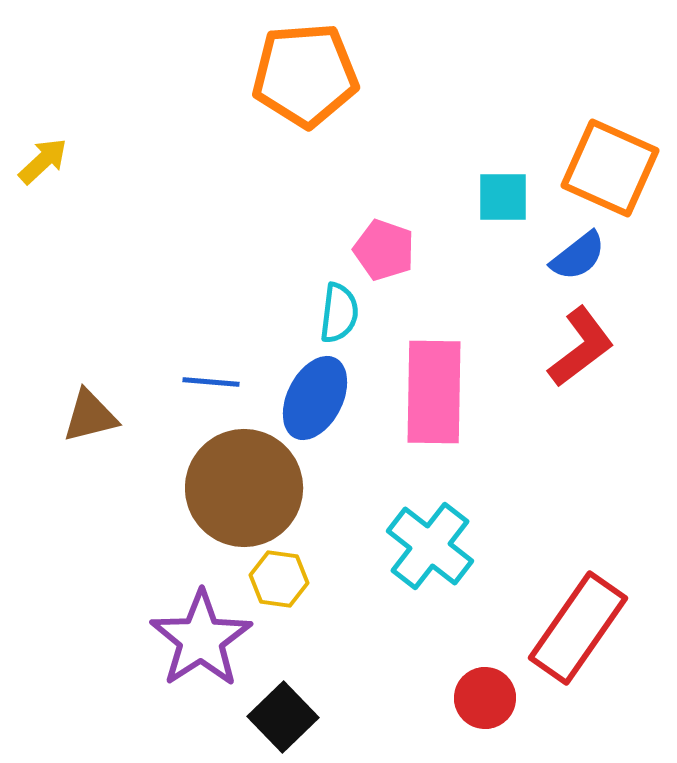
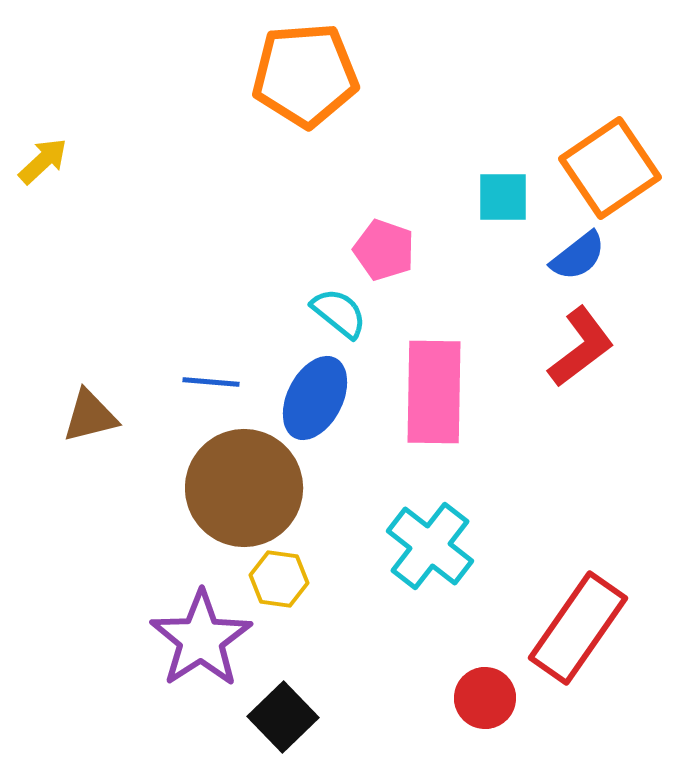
orange square: rotated 32 degrees clockwise
cyan semicircle: rotated 58 degrees counterclockwise
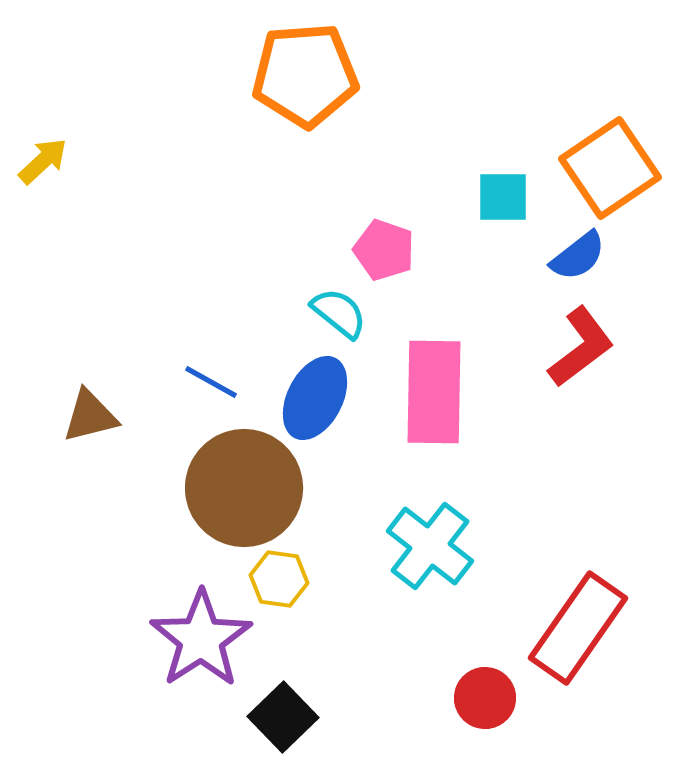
blue line: rotated 24 degrees clockwise
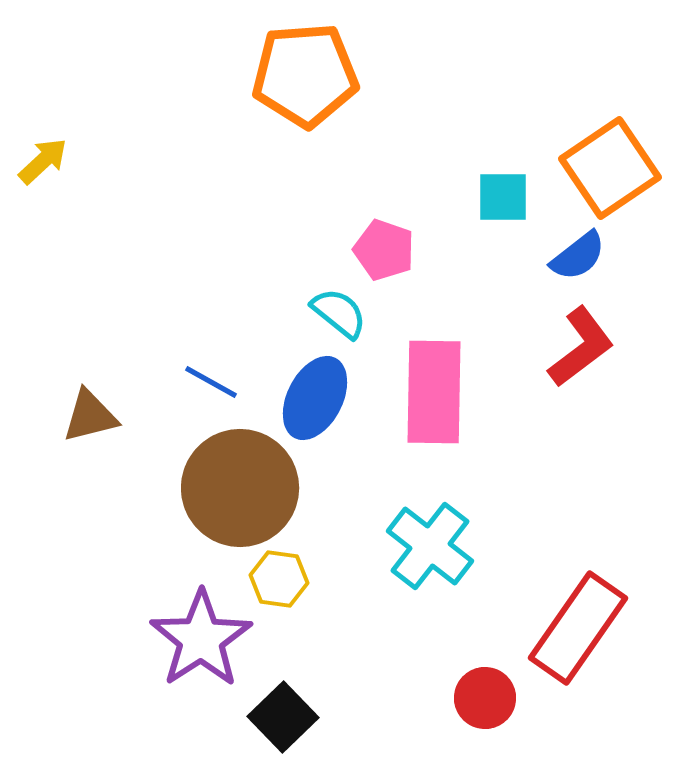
brown circle: moved 4 px left
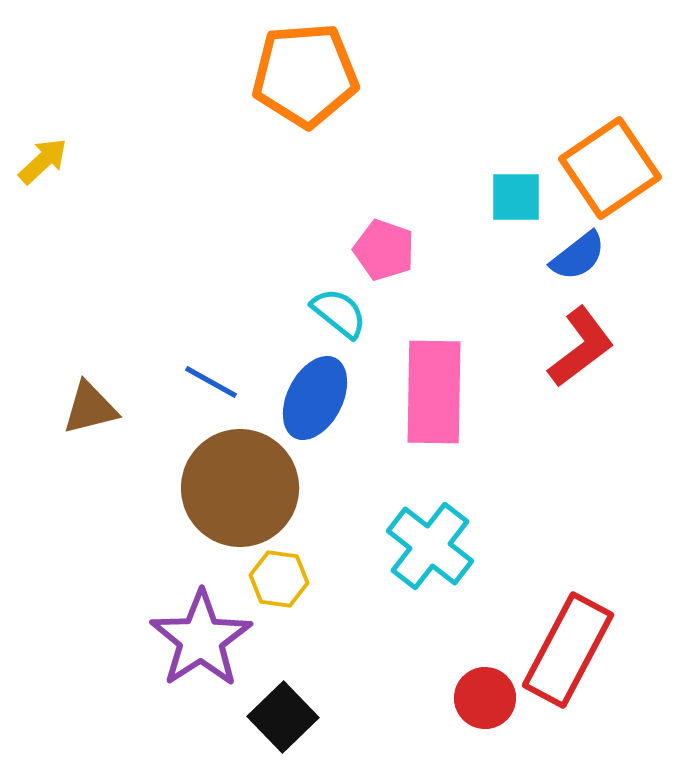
cyan square: moved 13 px right
brown triangle: moved 8 px up
red rectangle: moved 10 px left, 22 px down; rotated 7 degrees counterclockwise
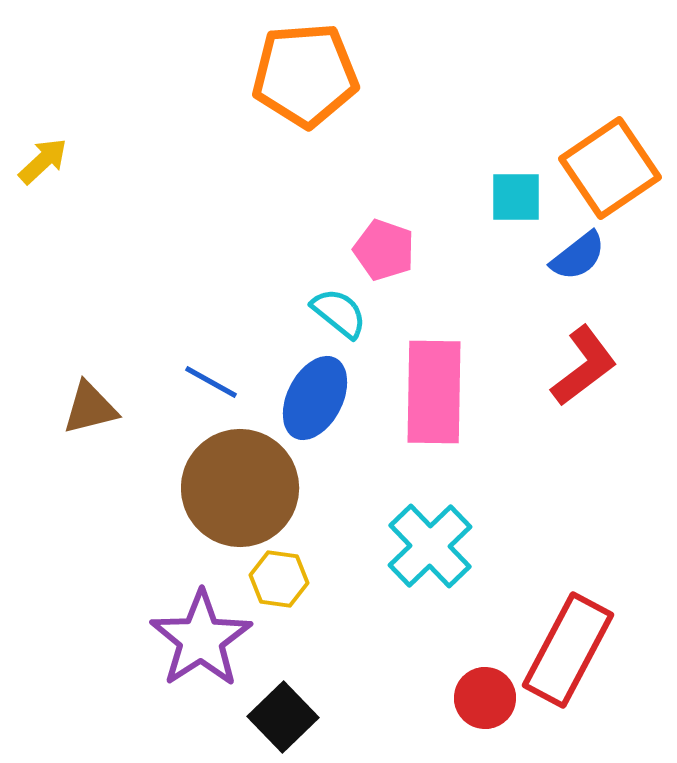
red L-shape: moved 3 px right, 19 px down
cyan cross: rotated 8 degrees clockwise
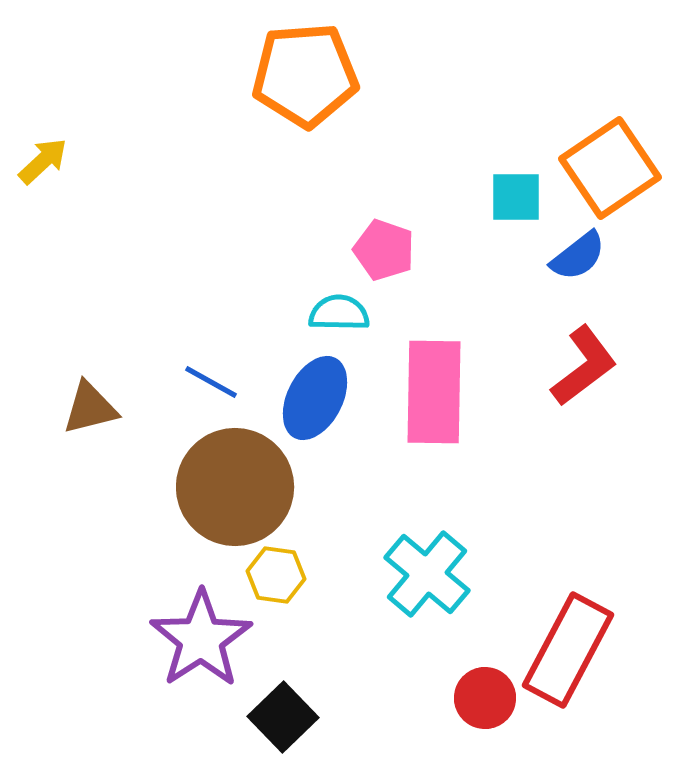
cyan semicircle: rotated 38 degrees counterclockwise
brown circle: moved 5 px left, 1 px up
cyan cross: moved 3 px left, 28 px down; rotated 6 degrees counterclockwise
yellow hexagon: moved 3 px left, 4 px up
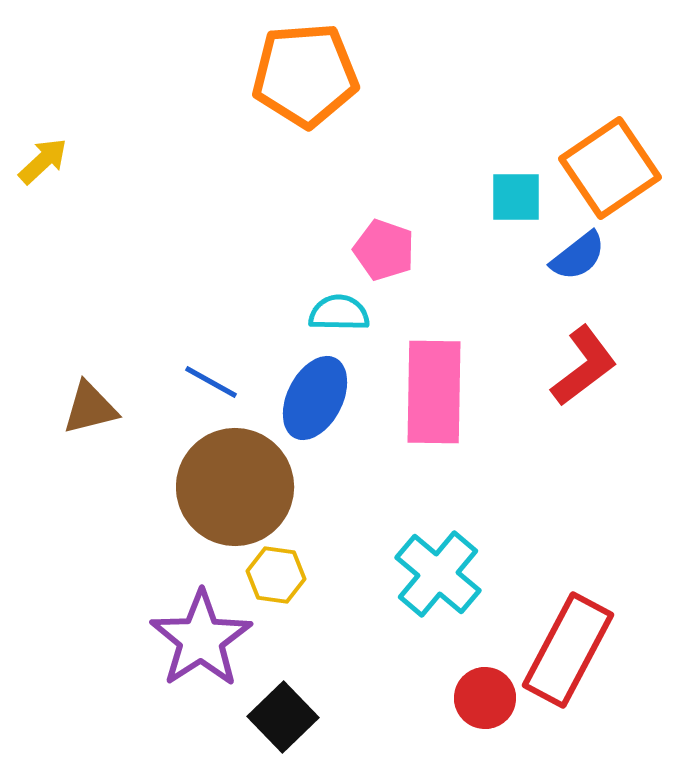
cyan cross: moved 11 px right
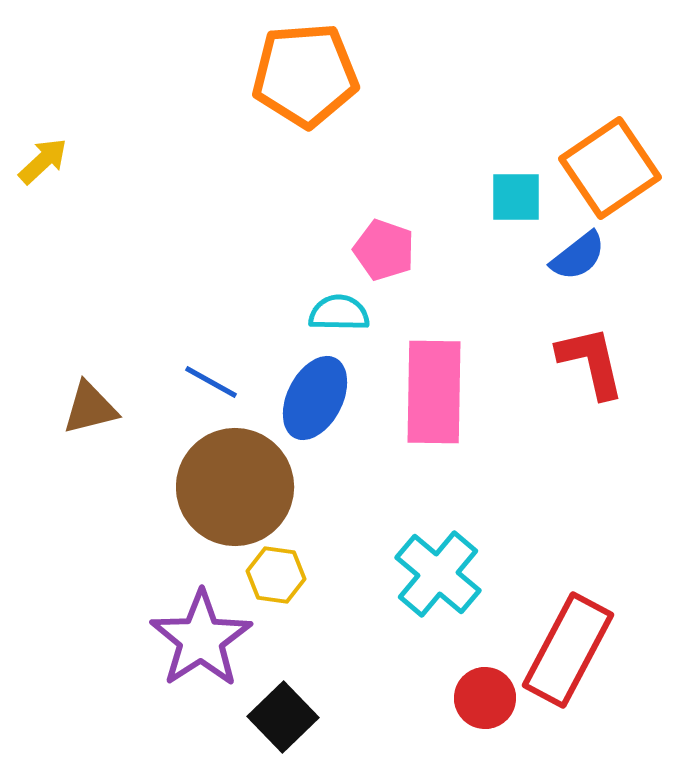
red L-shape: moved 7 px right, 4 px up; rotated 66 degrees counterclockwise
